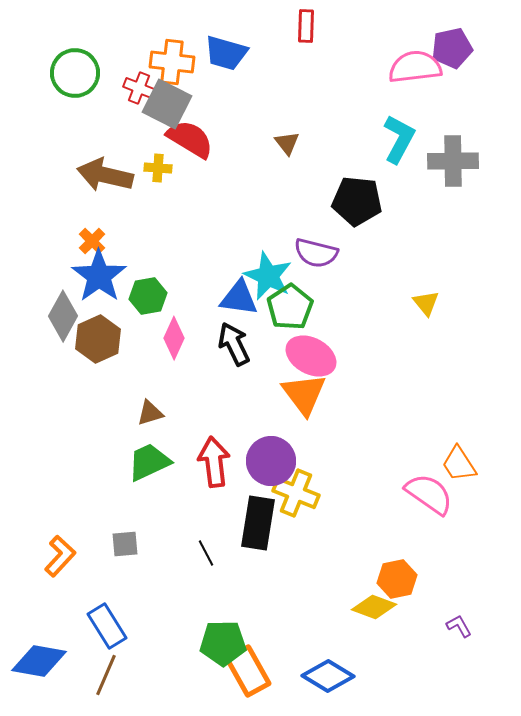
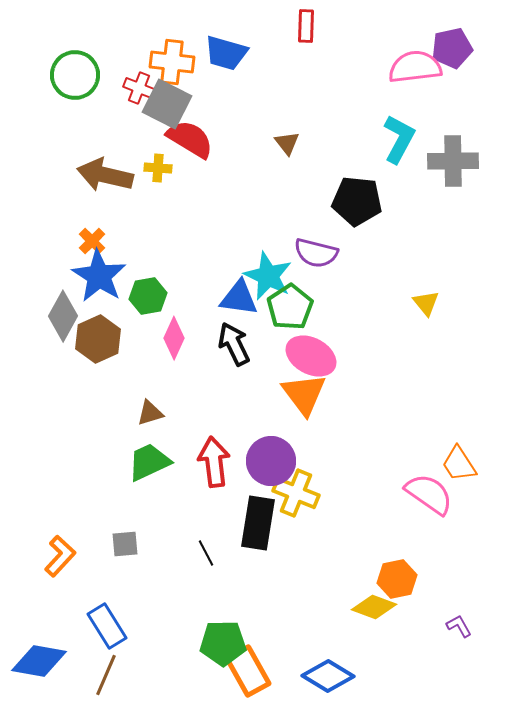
green circle at (75, 73): moved 2 px down
blue star at (99, 276): rotated 4 degrees counterclockwise
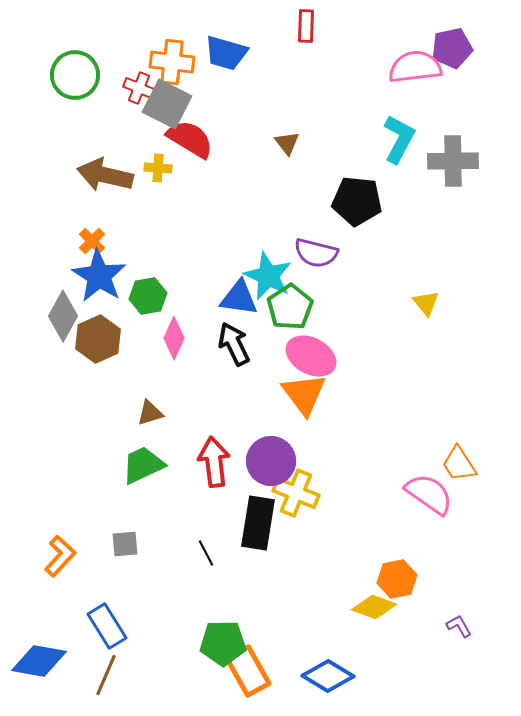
green trapezoid at (149, 462): moved 6 px left, 3 px down
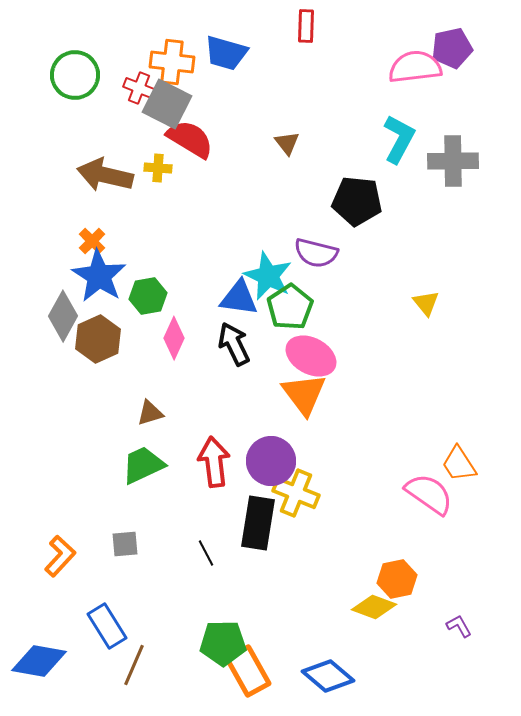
brown line at (106, 675): moved 28 px right, 10 px up
blue diamond at (328, 676): rotated 9 degrees clockwise
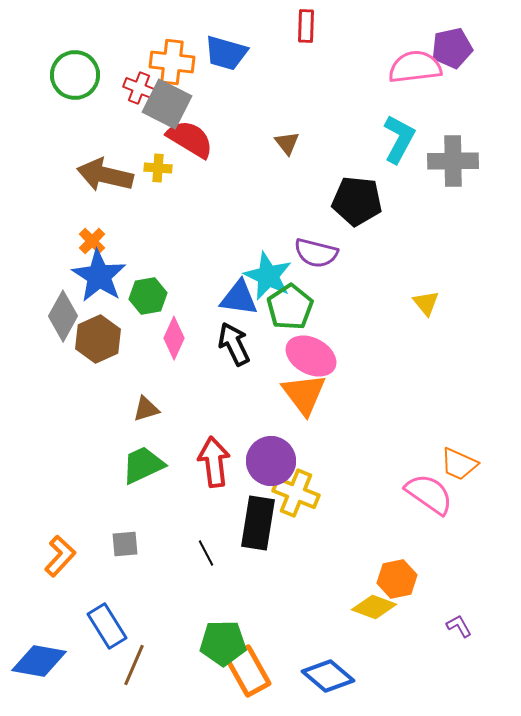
brown triangle at (150, 413): moved 4 px left, 4 px up
orange trapezoid at (459, 464): rotated 33 degrees counterclockwise
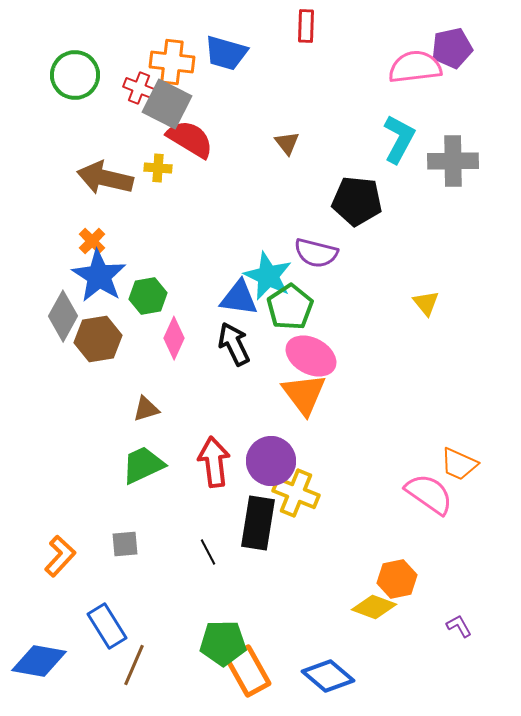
brown arrow at (105, 175): moved 3 px down
brown hexagon at (98, 339): rotated 15 degrees clockwise
black line at (206, 553): moved 2 px right, 1 px up
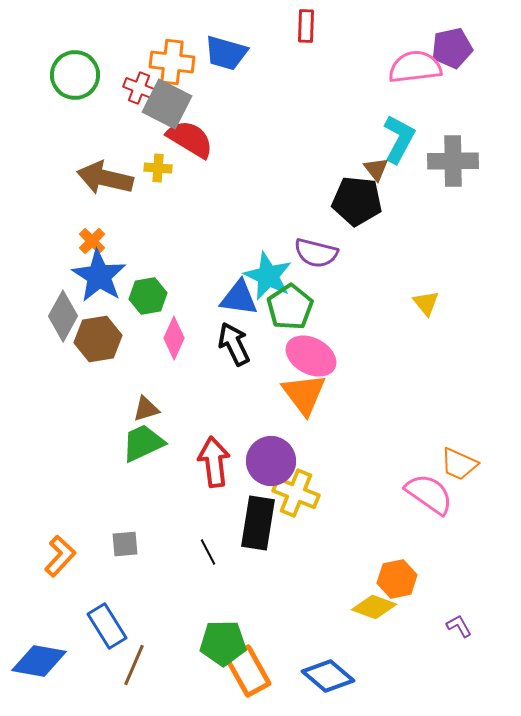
brown triangle at (287, 143): moved 89 px right, 26 px down
green trapezoid at (143, 465): moved 22 px up
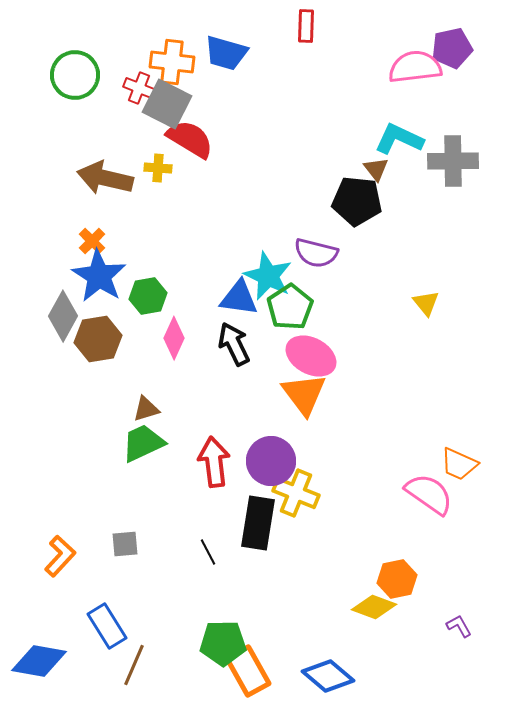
cyan L-shape at (399, 139): rotated 93 degrees counterclockwise
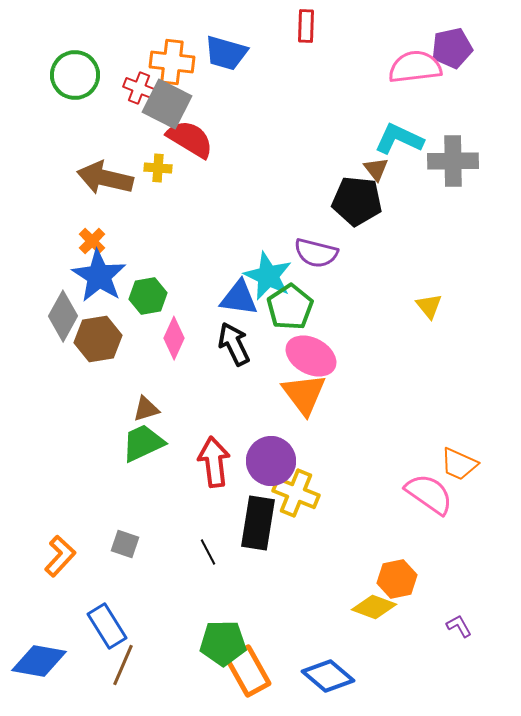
yellow triangle at (426, 303): moved 3 px right, 3 px down
gray square at (125, 544): rotated 24 degrees clockwise
brown line at (134, 665): moved 11 px left
